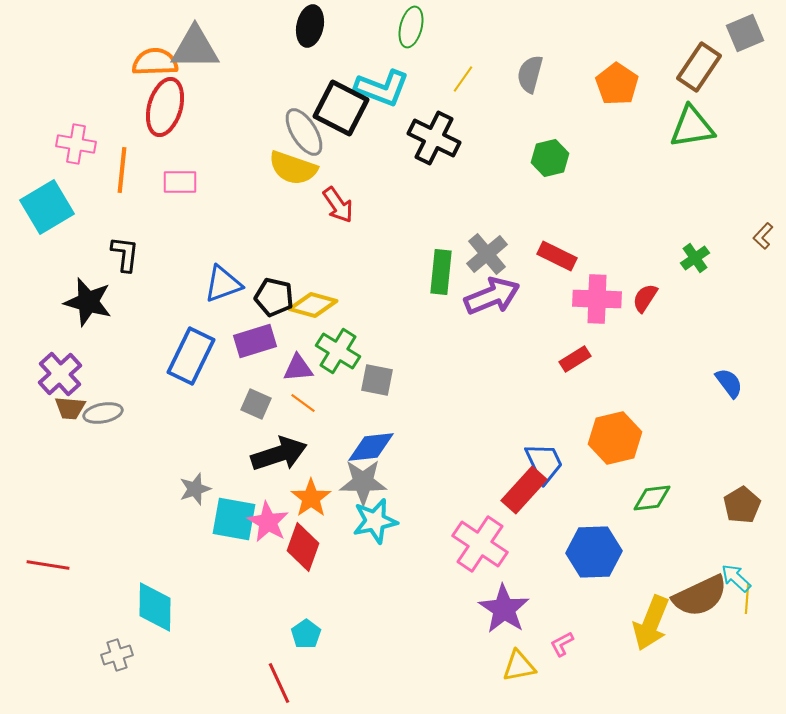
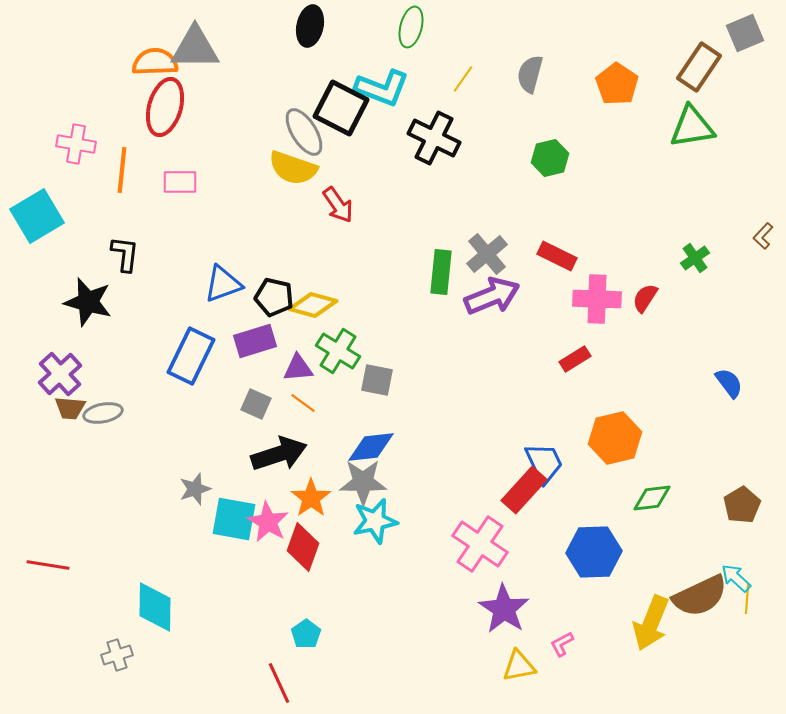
cyan square at (47, 207): moved 10 px left, 9 px down
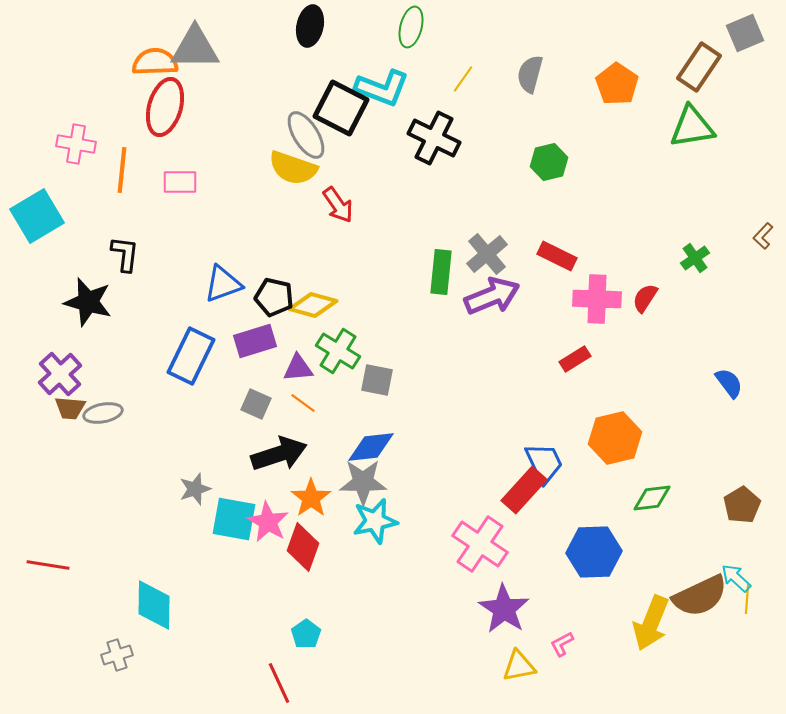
gray ellipse at (304, 132): moved 2 px right, 3 px down
green hexagon at (550, 158): moved 1 px left, 4 px down
cyan diamond at (155, 607): moved 1 px left, 2 px up
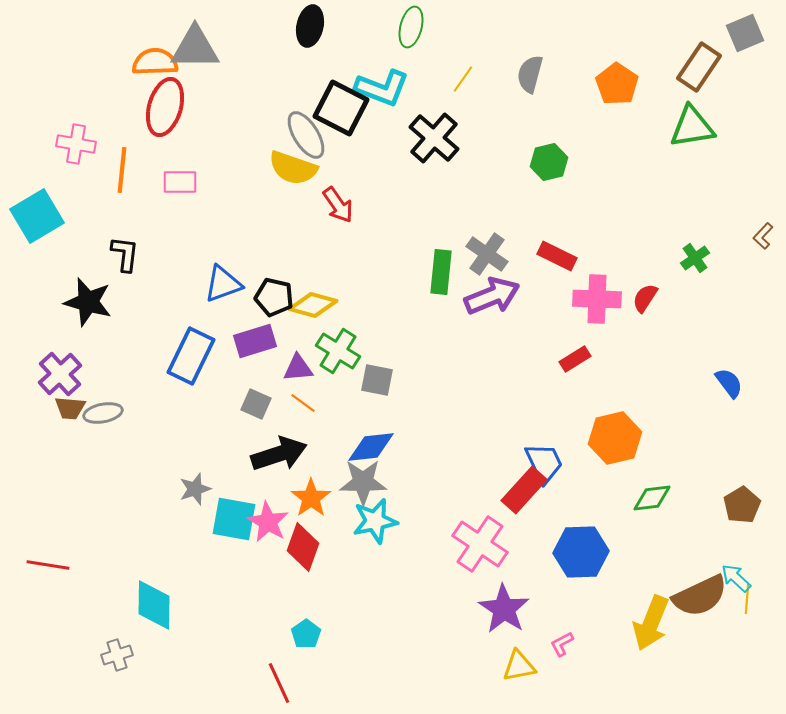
black cross at (434, 138): rotated 15 degrees clockwise
gray cross at (487, 254): rotated 15 degrees counterclockwise
blue hexagon at (594, 552): moved 13 px left
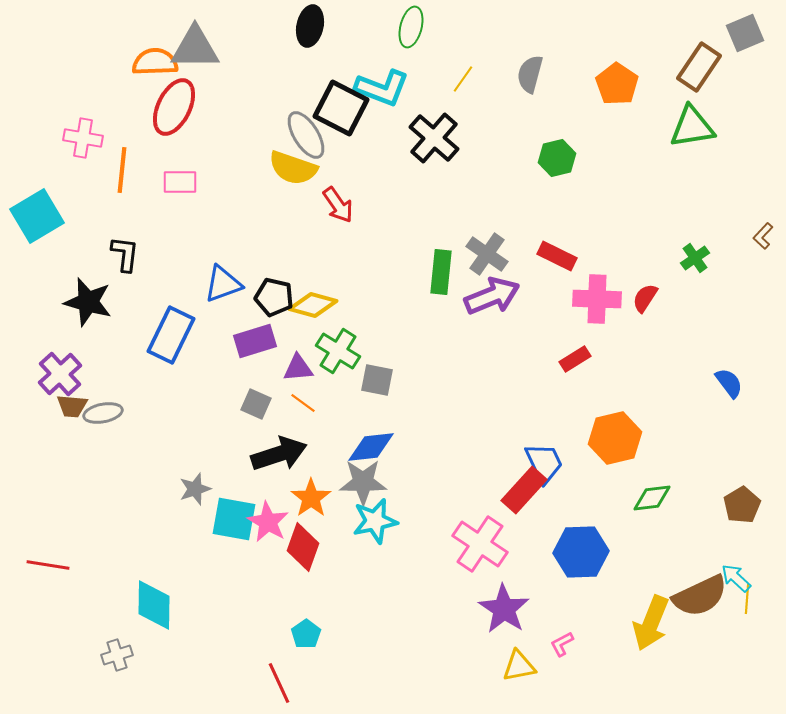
red ellipse at (165, 107): moved 9 px right; rotated 10 degrees clockwise
pink cross at (76, 144): moved 7 px right, 6 px up
green hexagon at (549, 162): moved 8 px right, 4 px up
blue rectangle at (191, 356): moved 20 px left, 21 px up
brown trapezoid at (70, 408): moved 2 px right, 2 px up
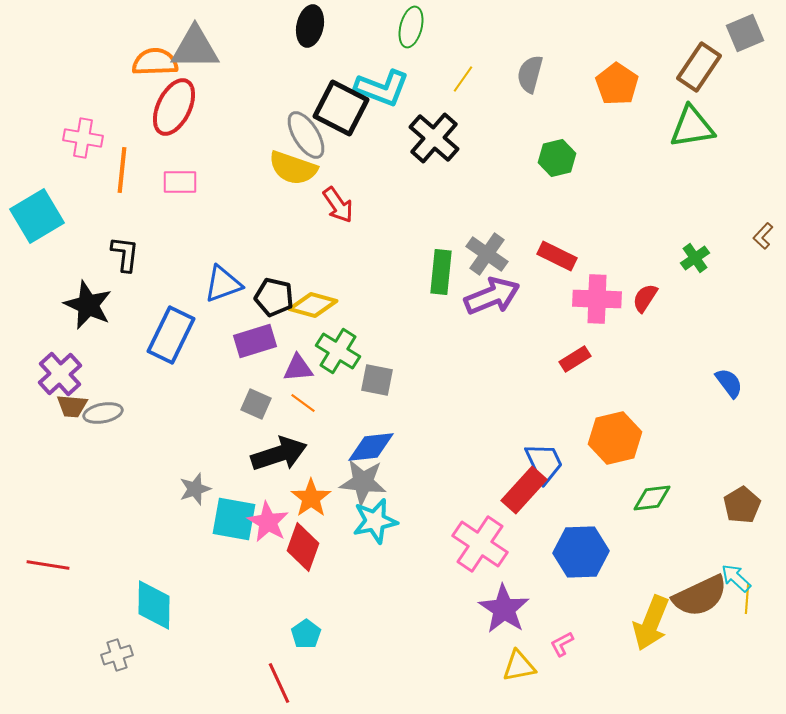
black star at (88, 302): moved 3 px down; rotated 9 degrees clockwise
gray star at (363, 482): rotated 6 degrees clockwise
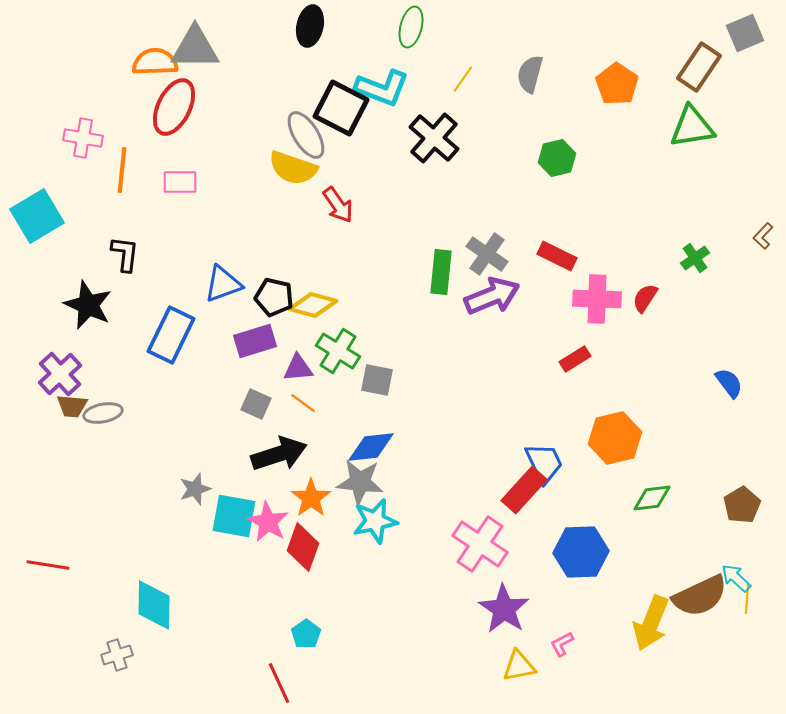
gray star at (363, 482): moved 3 px left
cyan square at (234, 519): moved 3 px up
